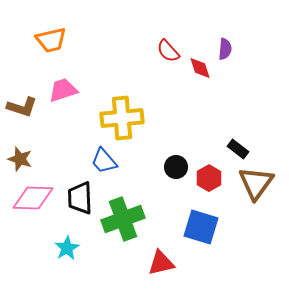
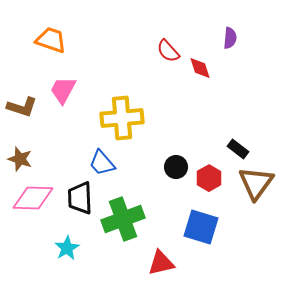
orange trapezoid: rotated 148 degrees counterclockwise
purple semicircle: moved 5 px right, 11 px up
pink trapezoid: rotated 44 degrees counterclockwise
blue trapezoid: moved 2 px left, 2 px down
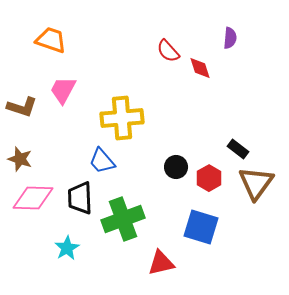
blue trapezoid: moved 2 px up
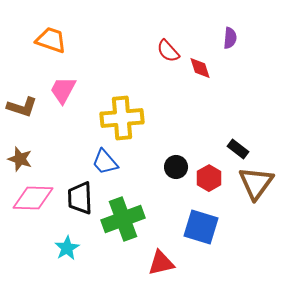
blue trapezoid: moved 3 px right, 1 px down
